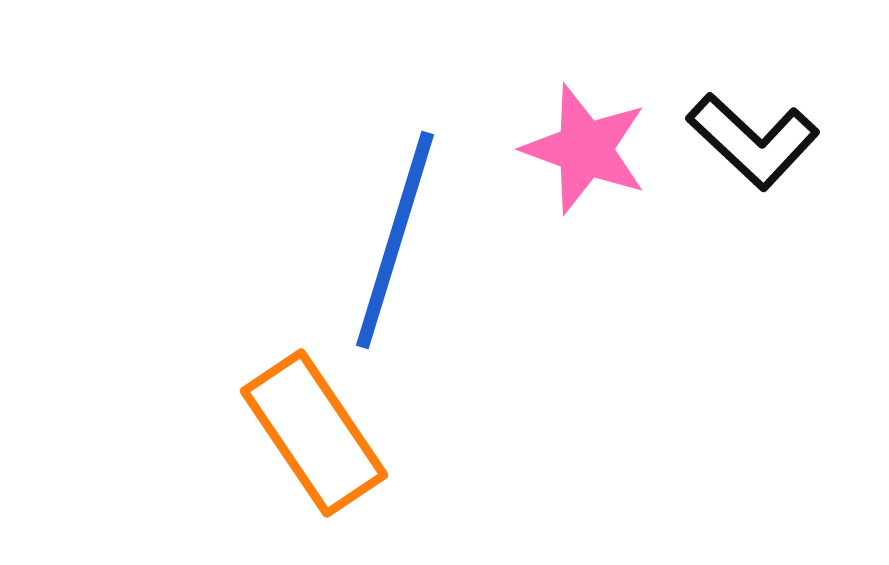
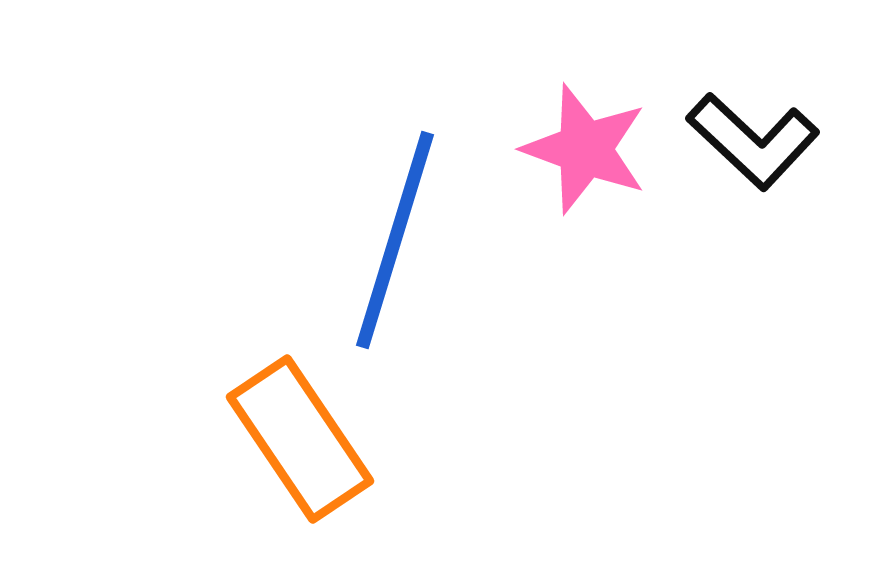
orange rectangle: moved 14 px left, 6 px down
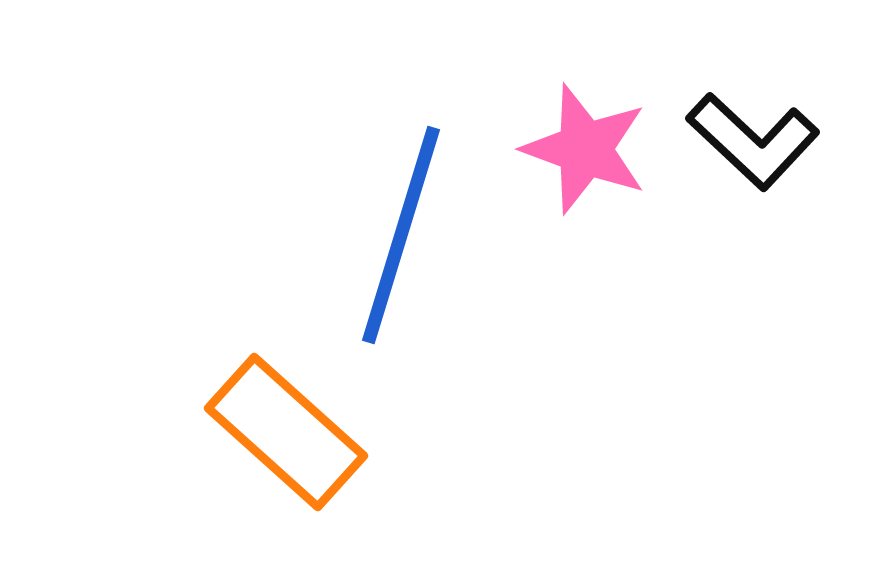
blue line: moved 6 px right, 5 px up
orange rectangle: moved 14 px left, 7 px up; rotated 14 degrees counterclockwise
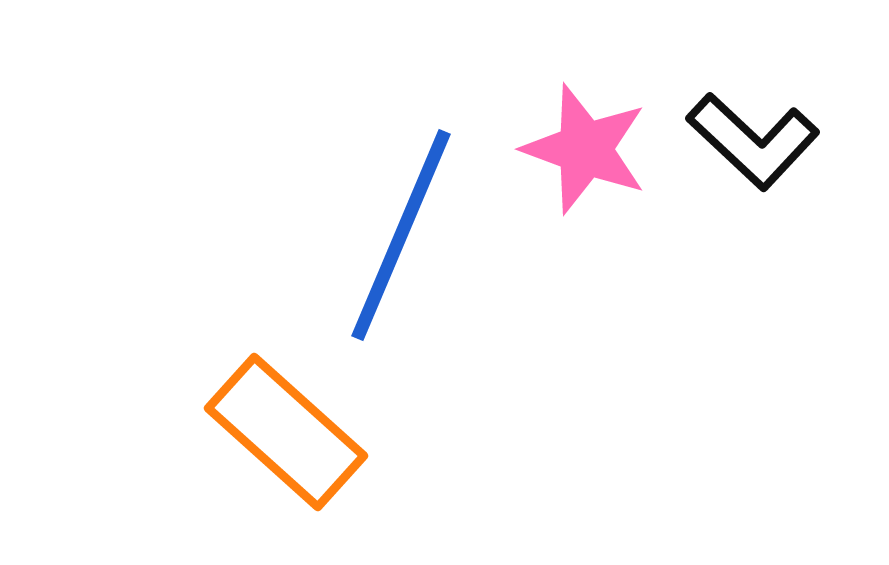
blue line: rotated 6 degrees clockwise
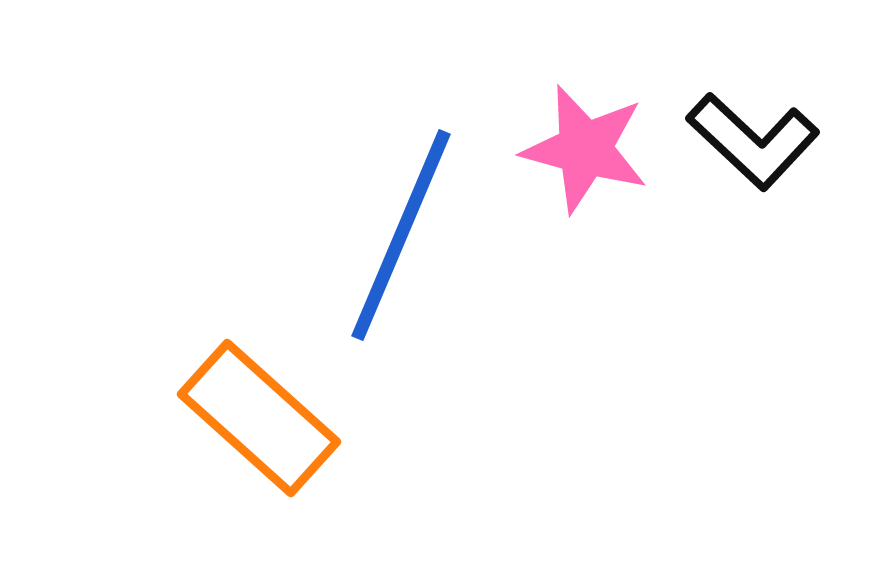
pink star: rotated 5 degrees counterclockwise
orange rectangle: moved 27 px left, 14 px up
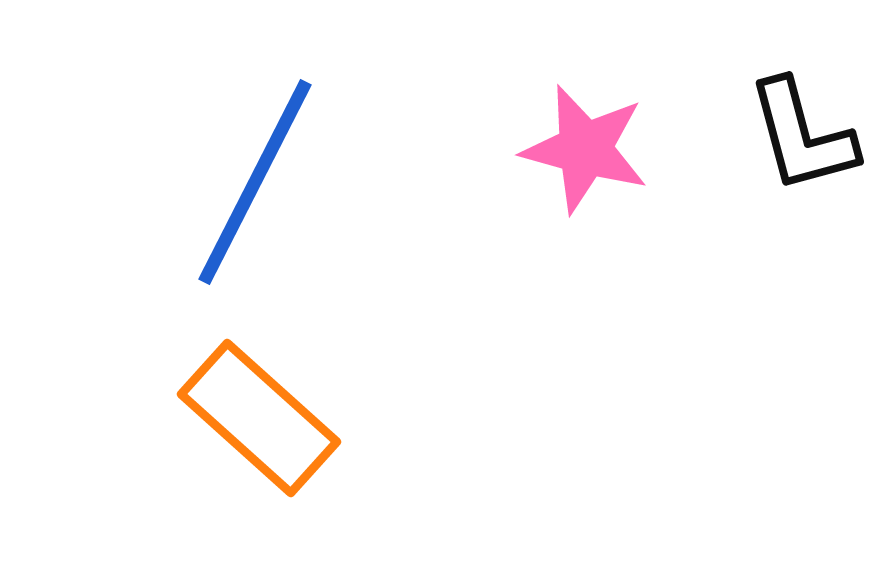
black L-shape: moved 49 px right, 5 px up; rotated 32 degrees clockwise
blue line: moved 146 px left, 53 px up; rotated 4 degrees clockwise
